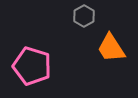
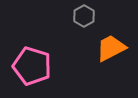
orange trapezoid: rotated 96 degrees clockwise
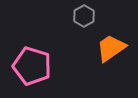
orange trapezoid: rotated 8 degrees counterclockwise
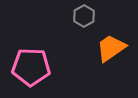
pink pentagon: moved 1 px left, 1 px down; rotated 15 degrees counterclockwise
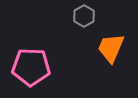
orange trapezoid: rotated 32 degrees counterclockwise
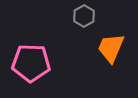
pink pentagon: moved 4 px up
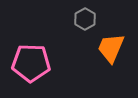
gray hexagon: moved 1 px right, 3 px down
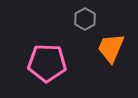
pink pentagon: moved 16 px right
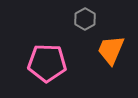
orange trapezoid: moved 2 px down
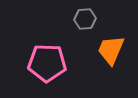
gray hexagon: rotated 25 degrees clockwise
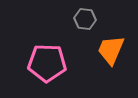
gray hexagon: rotated 10 degrees clockwise
